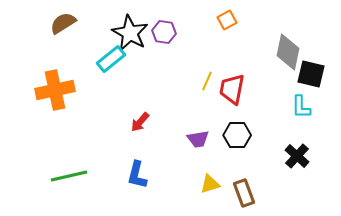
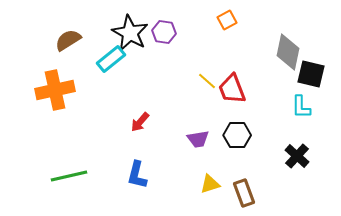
brown semicircle: moved 5 px right, 17 px down
yellow line: rotated 72 degrees counterclockwise
red trapezoid: rotated 32 degrees counterclockwise
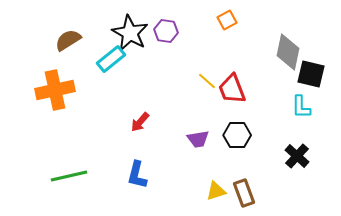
purple hexagon: moved 2 px right, 1 px up
yellow triangle: moved 6 px right, 7 px down
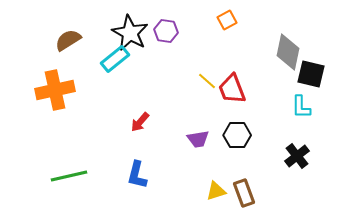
cyan rectangle: moved 4 px right
black cross: rotated 10 degrees clockwise
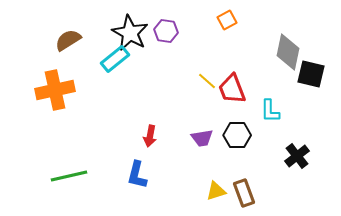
cyan L-shape: moved 31 px left, 4 px down
red arrow: moved 10 px right, 14 px down; rotated 30 degrees counterclockwise
purple trapezoid: moved 4 px right, 1 px up
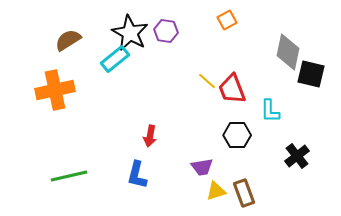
purple trapezoid: moved 29 px down
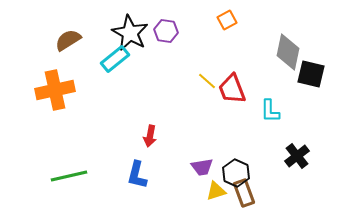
black hexagon: moved 1 px left, 38 px down; rotated 24 degrees clockwise
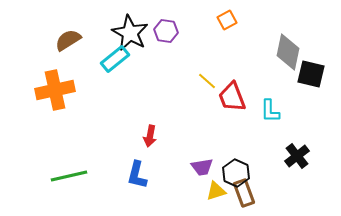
red trapezoid: moved 8 px down
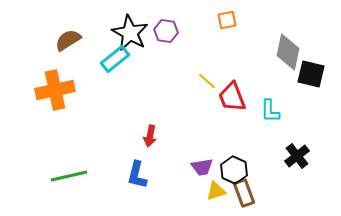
orange square: rotated 18 degrees clockwise
black hexagon: moved 2 px left, 3 px up
